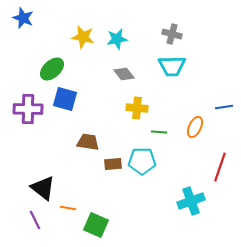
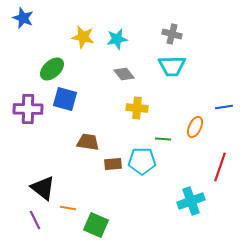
green line: moved 4 px right, 7 px down
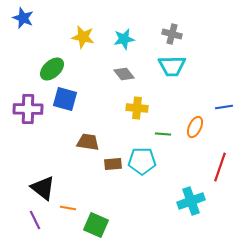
cyan star: moved 7 px right
green line: moved 5 px up
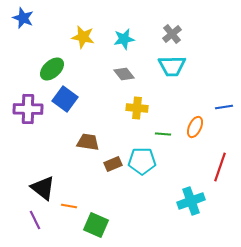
gray cross: rotated 36 degrees clockwise
blue square: rotated 20 degrees clockwise
brown rectangle: rotated 18 degrees counterclockwise
orange line: moved 1 px right, 2 px up
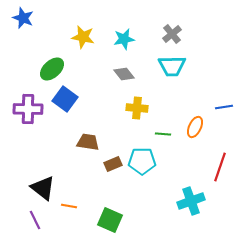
green square: moved 14 px right, 5 px up
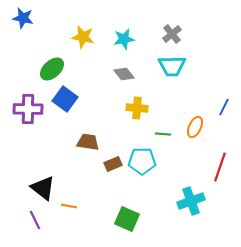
blue star: rotated 10 degrees counterclockwise
blue line: rotated 54 degrees counterclockwise
green square: moved 17 px right, 1 px up
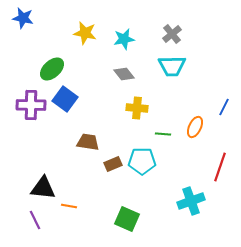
yellow star: moved 2 px right, 4 px up
purple cross: moved 3 px right, 4 px up
black triangle: rotated 32 degrees counterclockwise
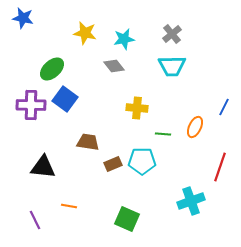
gray diamond: moved 10 px left, 8 px up
black triangle: moved 21 px up
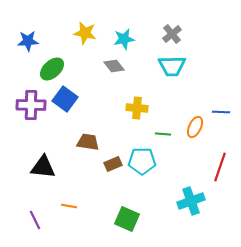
blue star: moved 5 px right, 23 px down; rotated 15 degrees counterclockwise
blue line: moved 3 px left, 5 px down; rotated 66 degrees clockwise
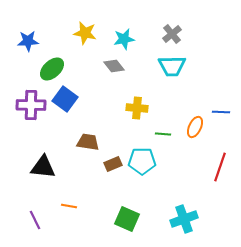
cyan cross: moved 7 px left, 18 px down
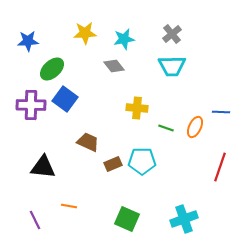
yellow star: rotated 15 degrees counterclockwise
green line: moved 3 px right, 6 px up; rotated 14 degrees clockwise
brown trapezoid: rotated 15 degrees clockwise
